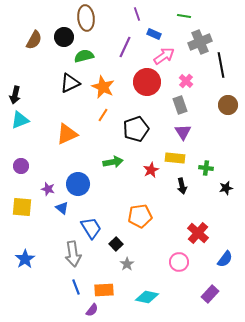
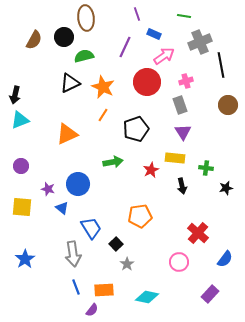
pink cross at (186, 81): rotated 32 degrees clockwise
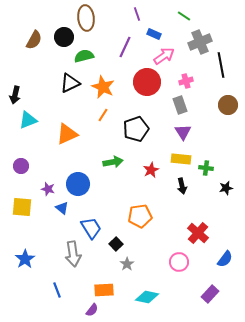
green line at (184, 16): rotated 24 degrees clockwise
cyan triangle at (20, 120): moved 8 px right
yellow rectangle at (175, 158): moved 6 px right, 1 px down
blue line at (76, 287): moved 19 px left, 3 px down
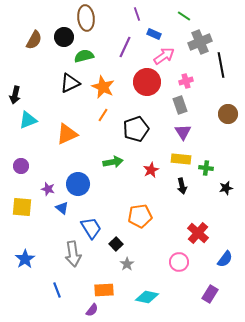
brown circle at (228, 105): moved 9 px down
purple rectangle at (210, 294): rotated 12 degrees counterclockwise
